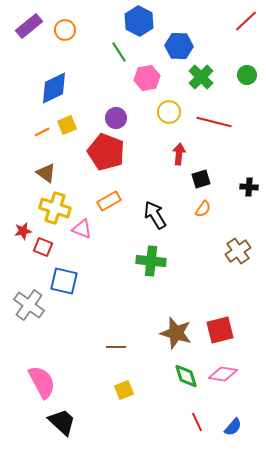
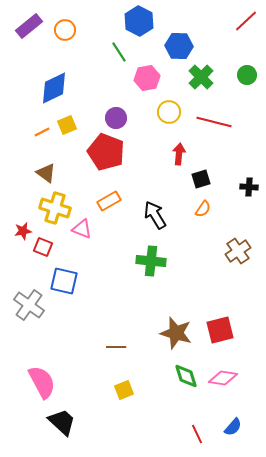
pink diamond at (223, 374): moved 4 px down
red line at (197, 422): moved 12 px down
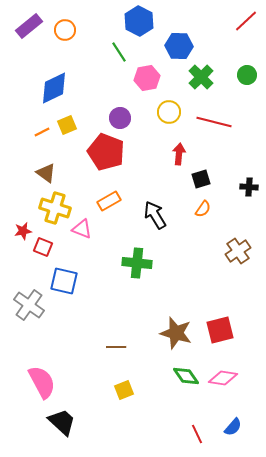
purple circle at (116, 118): moved 4 px right
green cross at (151, 261): moved 14 px left, 2 px down
green diamond at (186, 376): rotated 16 degrees counterclockwise
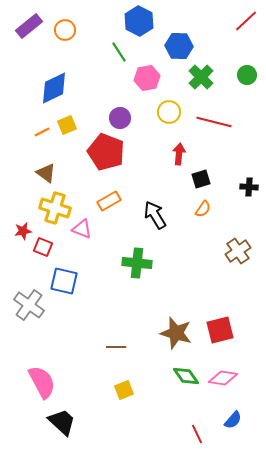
blue semicircle at (233, 427): moved 7 px up
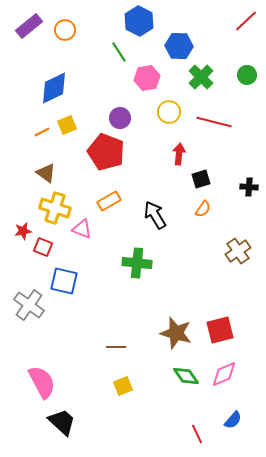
pink diamond at (223, 378): moved 1 px right, 4 px up; rotated 32 degrees counterclockwise
yellow square at (124, 390): moved 1 px left, 4 px up
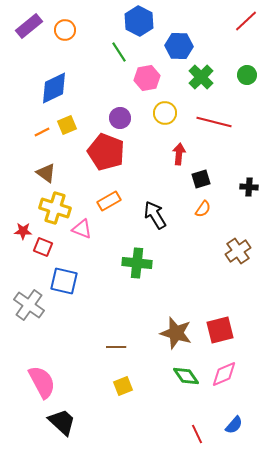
yellow circle at (169, 112): moved 4 px left, 1 px down
red star at (23, 231): rotated 12 degrees clockwise
blue semicircle at (233, 420): moved 1 px right, 5 px down
